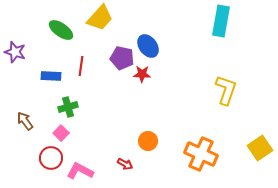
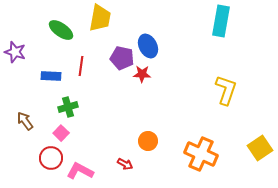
yellow trapezoid: rotated 32 degrees counterclockwise
blue ellipse: rotated 10 degrees clockwise
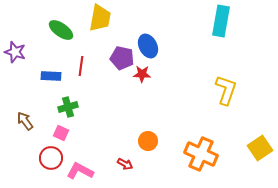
pink square: rotated 21 degrees counterclockwise
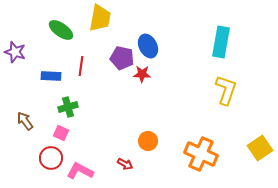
cyan rectangle: moved 21 px down
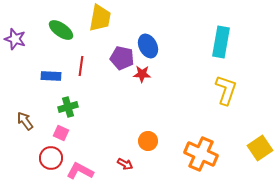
purple star: moved 13 px up
